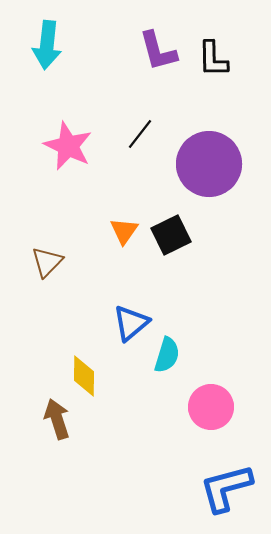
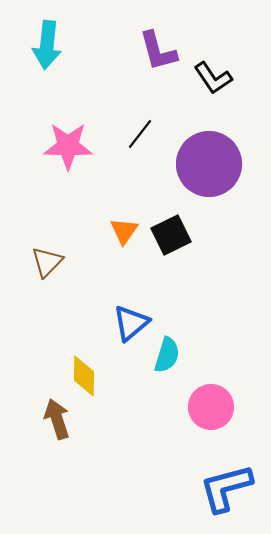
black L-shape: moved 19 px down; rotated 33 degrees counterclockwise
pink star: rotated 24 degrees counterclockwise
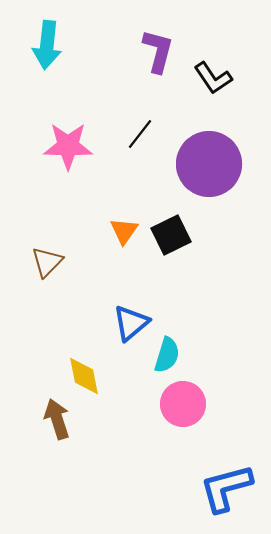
purple L-shape: rotated 150 degrees counterclockwise
yellow diamond: rotated 12 degrees counterclockwise
pink circle: moved 28 px left, 3 px up
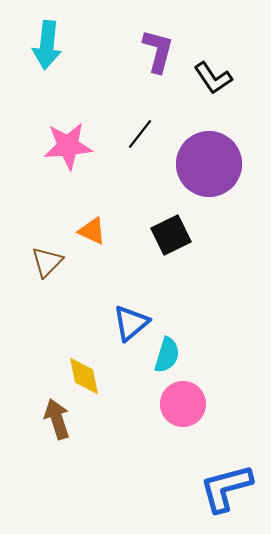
pink star: rotated 6 degrees counterclockwise
orange triangle: moved 32 px left; rotated 40 degrees counterclockwise
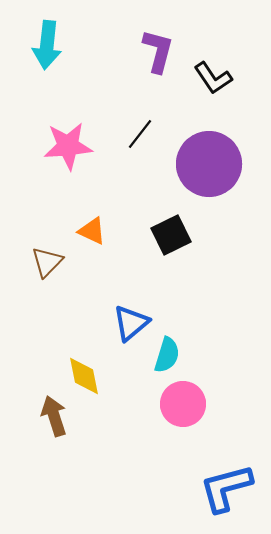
brown arrow: moved 3 px left, 3 px up
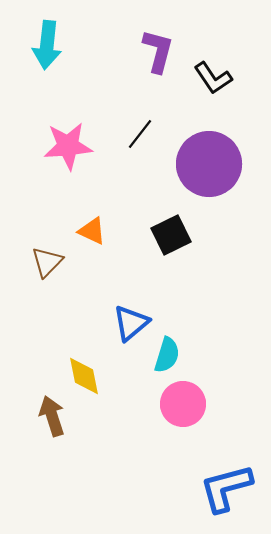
brown arrow: moved 2 px left
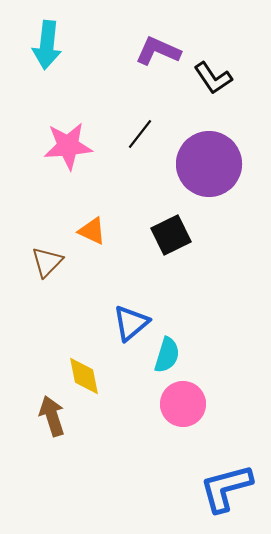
purple L-shape: rotated 81 degrees counterclockwise
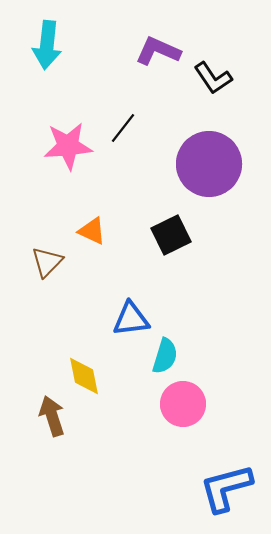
black line: moved 17 px left, 6 px up
blue triangle: moved 4 px up; rotated 33 degrees clockwise
cyan semicircle: moved 2 px left, 1 px down
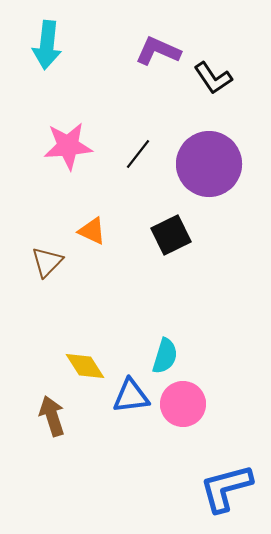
black line: moved 15 px right, 26 px down
blue triangle: moved 77 px down
yellow diamond: moved 1 px right, 10 px up; rotated 21 degrees counterclockwise
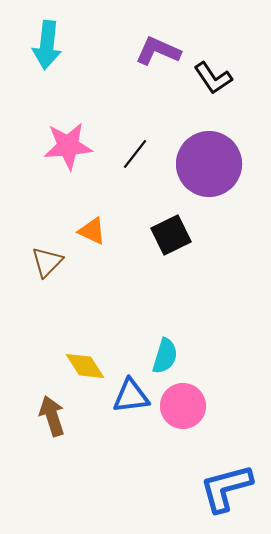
black line: moved 3 px left
pink circle: moved 2 px down
